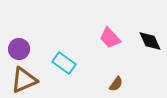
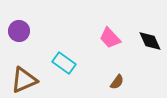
purple circle: moved 18 px up
brown semicircle: moved 1 px right, 2 px up
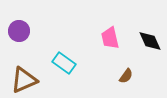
pink trapezoid: rotated 30 degrees clockwise
brown semicircle: moved 9 px right, 6 px up
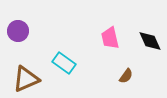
purple circle: moved 1 px left
brown triangle: moved 2 px right, 1 px up
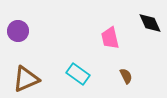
black diamond: moved 18 px up
cyan rectangle: moved 14 px right, 11 px down
brown semicircle: rotated 63 degrees counterclockwise
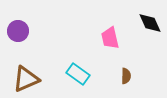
brown semicircle: rotated 28 degrees clockwise
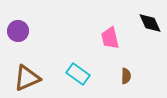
brown triangle: moved 1 px right, 1 px up
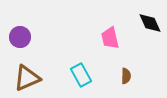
purple circle: moved 2 px right, 6 px down
cyan rectangle: moved 3 px right, 1 px down; rotated 25 degrees clockwise
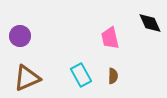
purple circle: moved 1 px up
brown semicircle: moved 13 px left
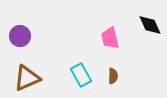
black diamond: moved 2 px down
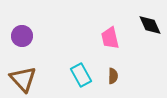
purple circle: moved 2 px right
brown triangle: moved 4 px left, 1 px down; rotated 48 degrees counterclockwise
